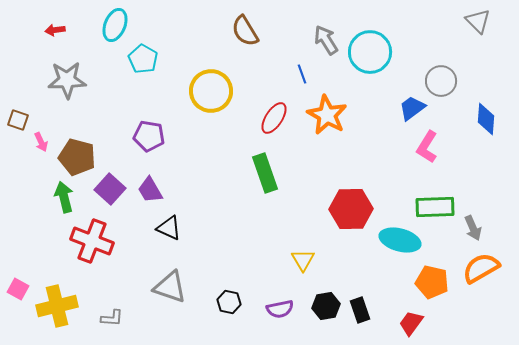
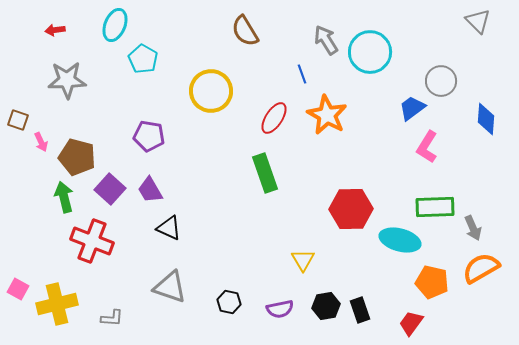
yellow cross at (57, 306): moved 2 px up
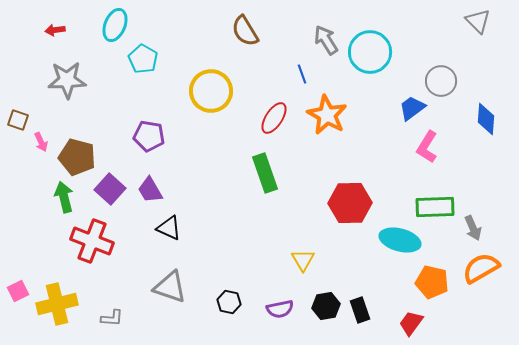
red hexagon at (351, 209): moved 1 px left, 6 px up
pink square at (18, 289): moved 2 px down; rotated 35 degrees clockwise
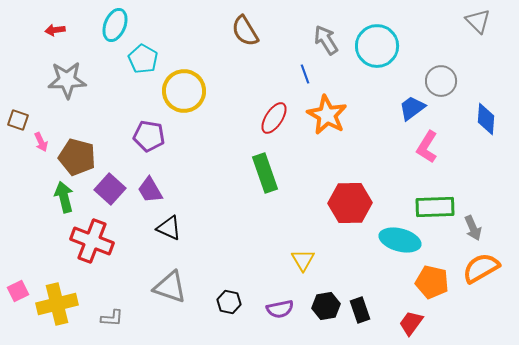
cyan circle at (370, 52): moved 7 px right, 6 px up
blue line at (302, 74): moved 3 px right
yellow circle at (211, 91): moved 27 px left
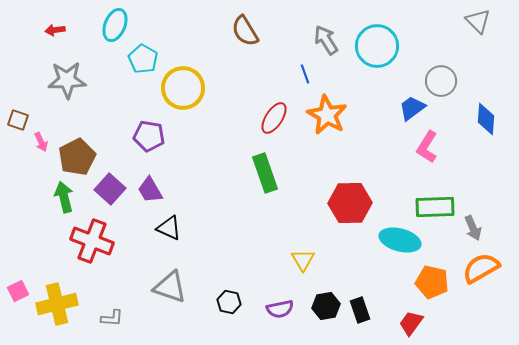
yellow circle at (184, 91): moved 1 px left, 3 px up
brown pentagon at (77, 157): rotated 30 degrees clockwise
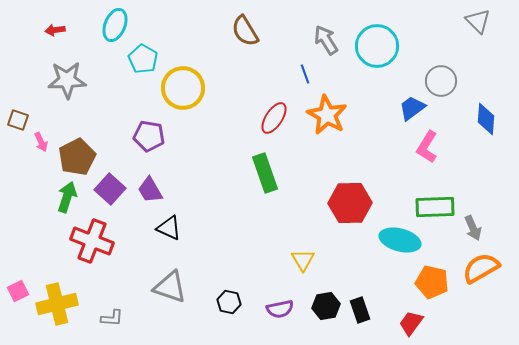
green arrow at (64, 197): moved 3 px right; rotated 32 degrees clockwise
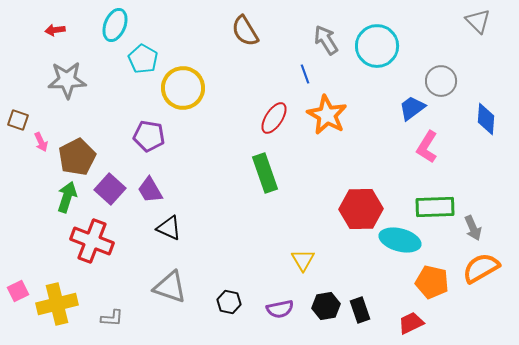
red hexagon at (350, 203): moved 11 px right, 6 px down
red trapezoid at (411, 323): rotated 28 degrees clockwise
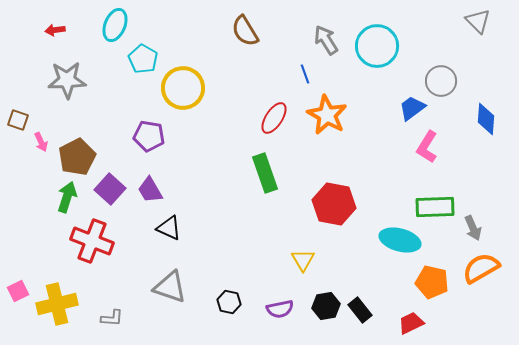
red hexagon at (361, 209): moved 27 px left, 5 px up; rotated 12 degrees clockwise
black rectangle at (360, 310): rotated 20 degrees counterclockwise
